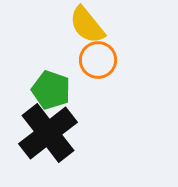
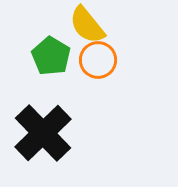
green pentagon: moved 34 px up; rotated 12 degrees clockwise
black cross: moved 5 px left; rotated 6 degrees counterclockwise
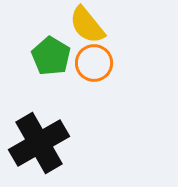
orange circle: moved 4 px left, 3 px down
black cross: moved 4 px left, 10 px down; rotated 14 degrees clockwise
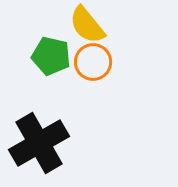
green pentagon: rotated 18 degrees counterclockwise
orange circle: moved 1 px left, 1 px up
